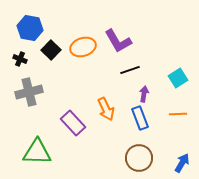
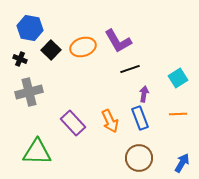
black line: moved 1 px up
orange arrow: moved 4 px right, 12 px down
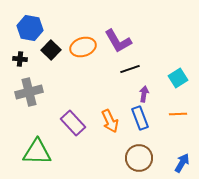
black cross: rotated 16 degrees counterclockwise
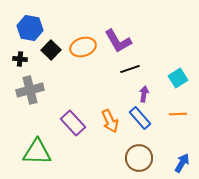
gray cross: moved 1 px right, 2 px up
blue rectangle: rotated 20 degrees counterclockwise
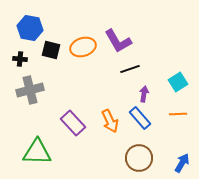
black square: rotated 30 degrees counterclockwise
cyan square: moved 4 px down
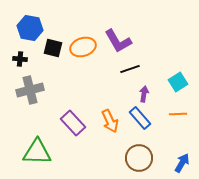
black square: moved 2 px right, 2 px up
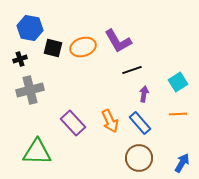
black cross: rotated 24 degrees counterclockwise
black line: moved 2 px right, 1 px down
blue rectangle: moved 5 px down
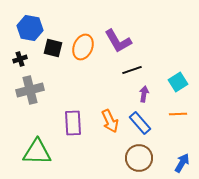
orange ellipse: rotated 50 degrees counterclockwise
purple rectangle: rotated 40 degrees clockwise
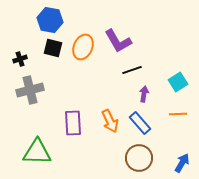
blue hexagon: moved 20 px right, 8 px up
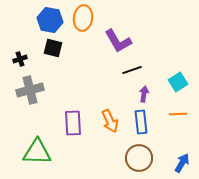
orange ellipse: moved 29 px up; rotated 15 degrees counterclockwise
blue rectangle: moved 1 px right, 1 px up; rotated 35 degrees clockwise
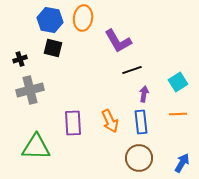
green triangle: moved 1 px left, 5 px up
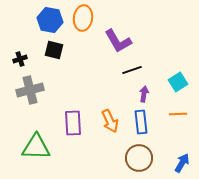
black square: moved 1 px right, 2 px down
